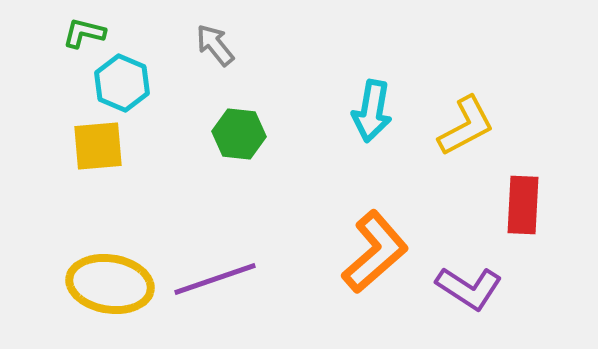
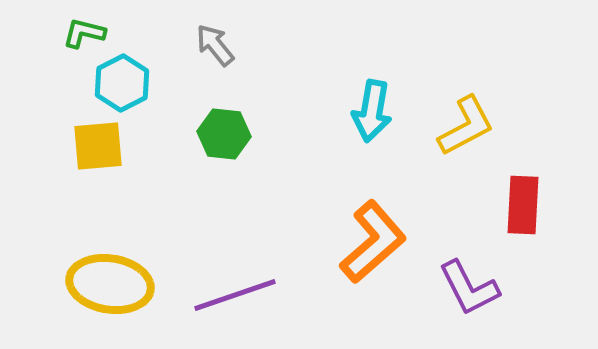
cyan hexagon: rotated 10 degrees clockwise
green hexagon: moved 15 px left
orange L-shape: moved 2 px left, 10 px up
purple line: moved 20 px right, 16 px down
purple L-shape: rotated 30 degrees clockwise
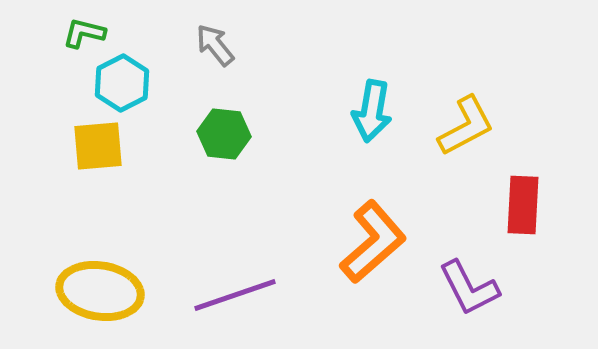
yellow ellipse: moved 10 px left, 7 px down
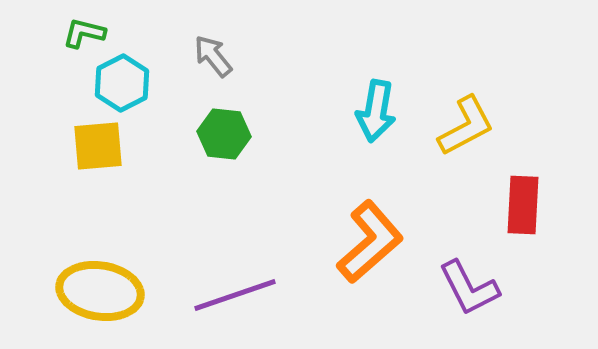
gray arrow: moved 2 px left, 11 px down
cyan arrow: moved 4 px right
orange L-shape: moved 3 px left
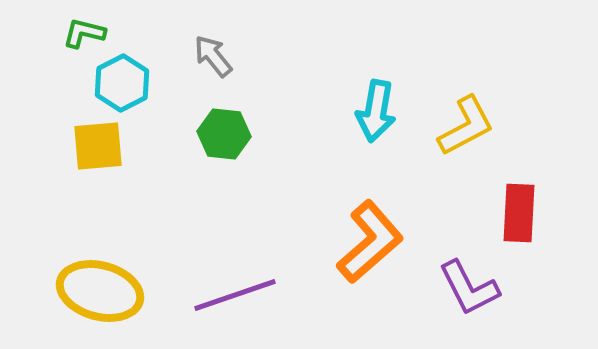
red rectangle: moved 4 px left, 8 px down
yellow ellipse: rotated 6 degrees clockwise
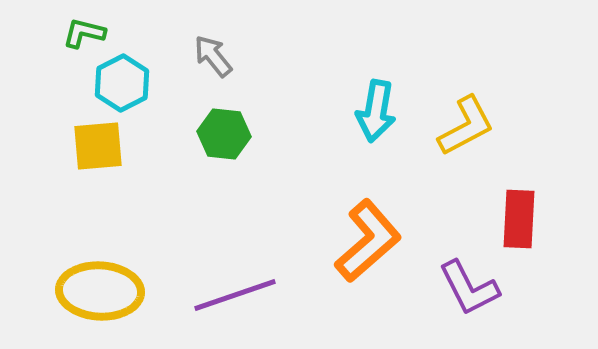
red rectangle: moved 6 px down
orange L-shape: moved 2 px left, 1 px up
yellow ellipse: rotated 12 degrees counterclockwise
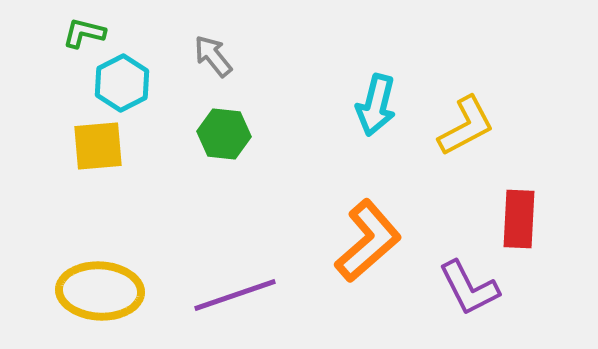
cyan arrow: moved 6 px up; rotated 4 degrees clockwise
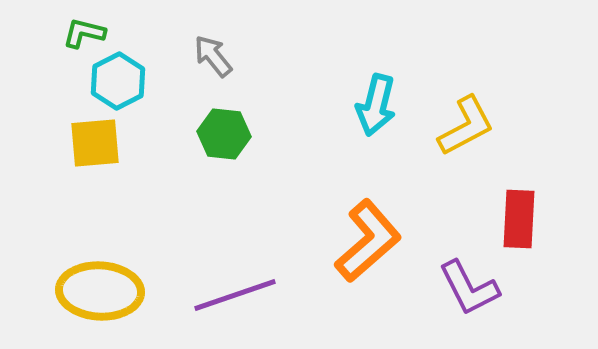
cyan hexagon: moved 4 px left, 2 px up
yellow square: moved 3 px left, 3 px up
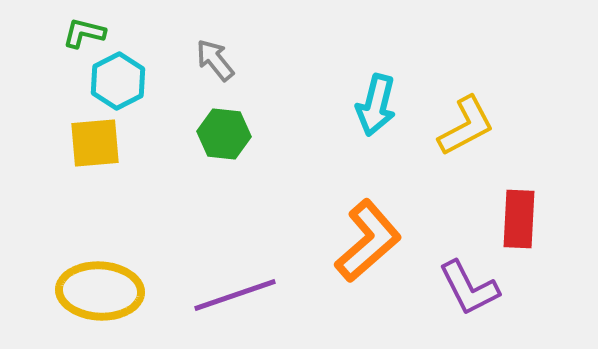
gray arrow: moved 2 px right, 4 px down
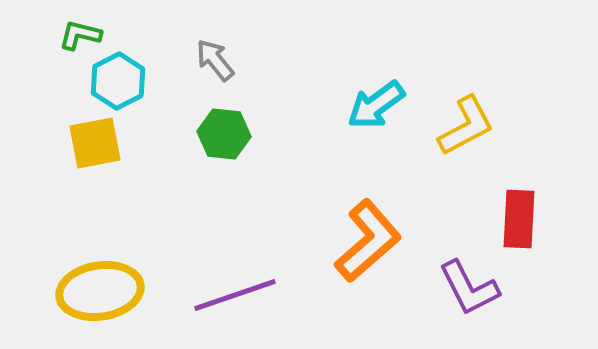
green L-shape: moved 4 px left, 2 px down
cyan arrow: rotated 40 degrees clockwise
yellow square: rotated 6 degrees counterclockwise
yellow ellipse: rotated 12 degrees counterclockwise
